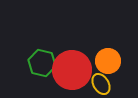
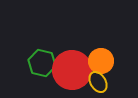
orange circle: moved 7 px left
yellow ellipse: moved 3 px left, 2 px up
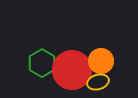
green hexagon: rotated 16 degrees clockwise
yellow ellipse: rotated 75 degrees counterclockwise
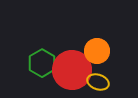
orange circle: moved 4 px left, 10 px up
yellow ellipse: rotated 35 degrees clockwise
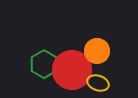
green hexagon: moved 2 px right, 1 px down
yellow ellipse: moved 1 px down
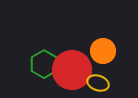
orange circle: moved 6 px right
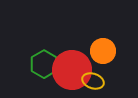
yellow ellipse: moved 5 px left, 2 px up
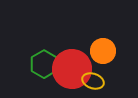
red circle: moved 1 px up
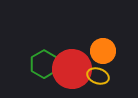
yellow ellipse: moved 5 px right, 5 px up
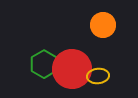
orange circle: moved 26 px up
yellow ellipse: rotated 25 degrees counterclockwise
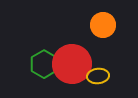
red circle: moved 5 px up
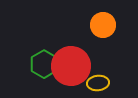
red circle: moved 1 px left, 2 px down
yellow ellipse: moved 7 px down
